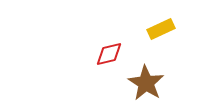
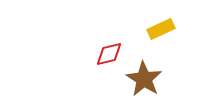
brown star: moved 2 px left, 4 px up
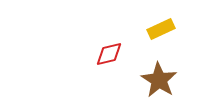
brown star: moved 15 px right, 1 px down
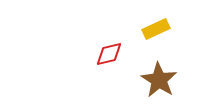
yellow rectangle: moved 5 px left
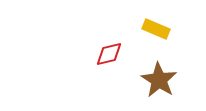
yellow rectangle: rotated 48 degrees clockwise
